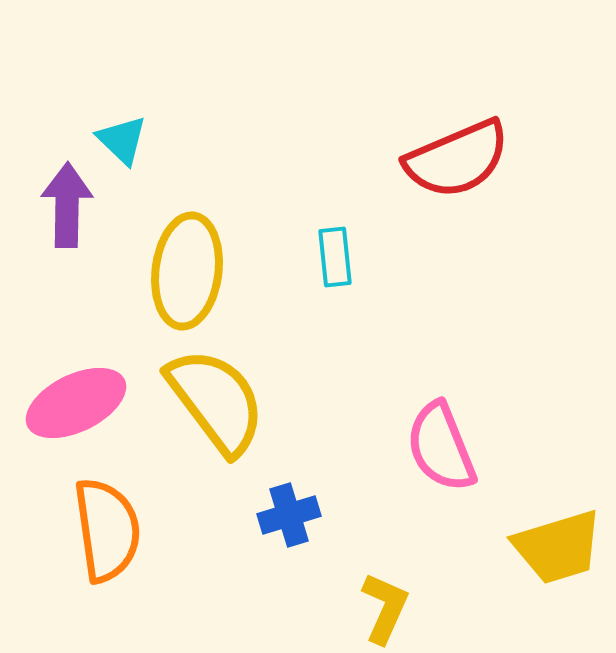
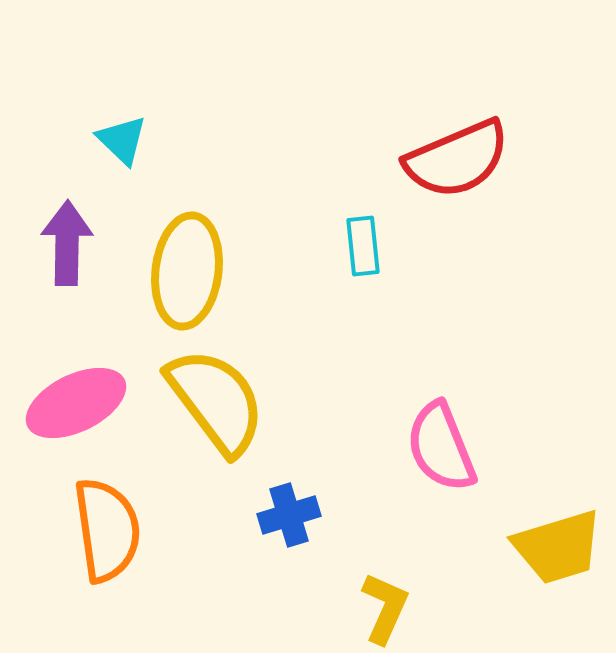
purple arrow: moved 38 px down
cyan rectangle: moved 28 px right, 11 px up
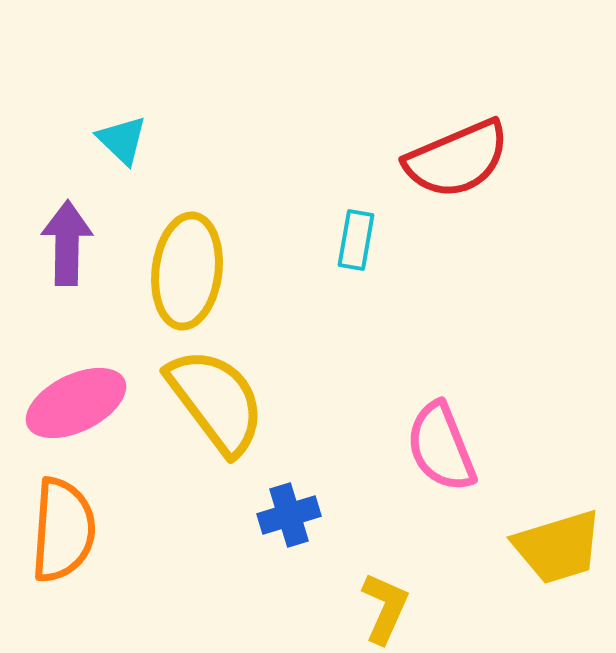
cyan rectangle: moved 7 px left, 6 px up; rotated 16 degrees clockwise
orange semicircle: moved 44 px left; rotated 12 degrees clockwise
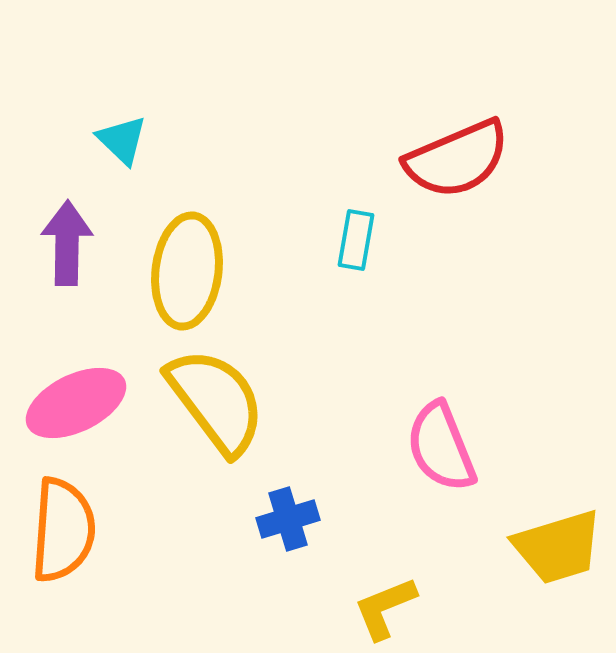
blue cross: moved 1 px left, 4 px down
yellow L-shape: rotated 136 degrees counterclockwise
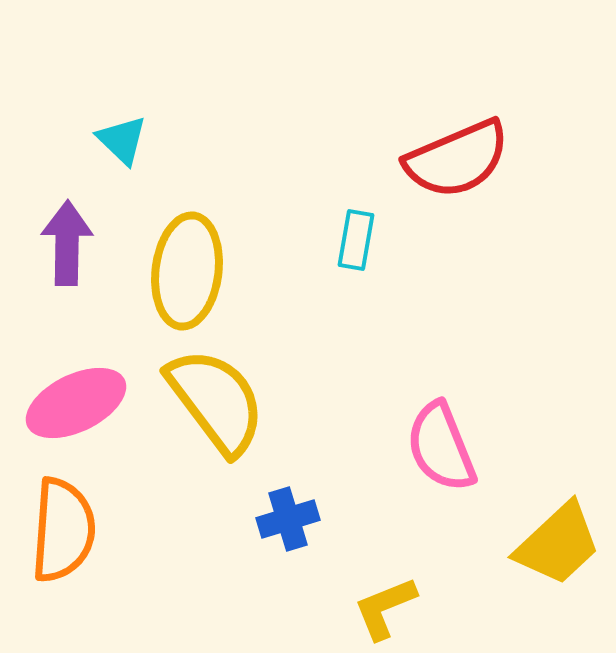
yellow trapezoid: moved 3 px up; rotated 26 degrees counterclockwise
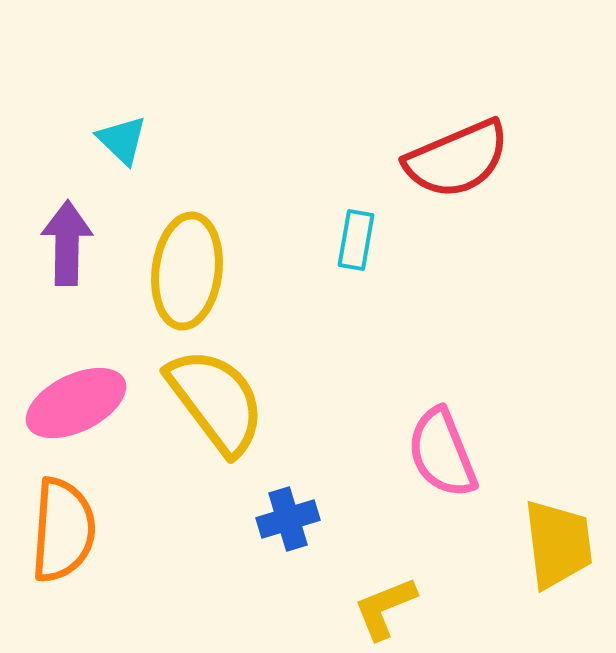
pink semicircle: moved 1 px right, 6 px down
yellow trapezoid: rotated 54 degrees counterclockwise
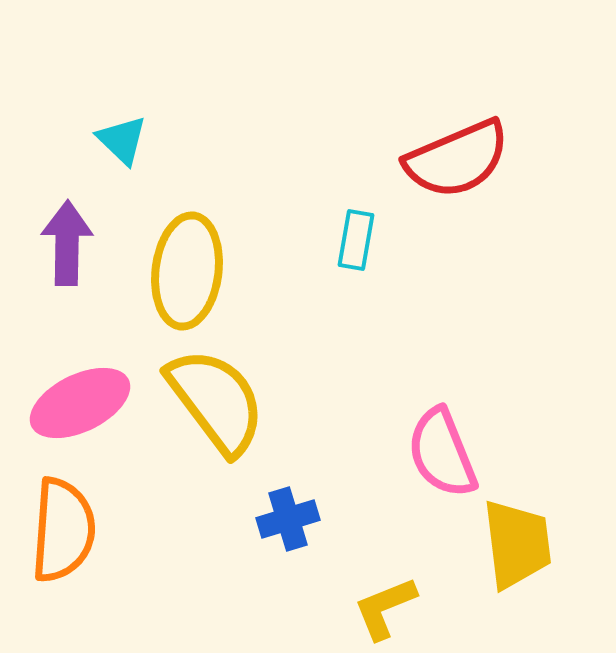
pink ellipse: moved 4 px right
yellow trapezoid: moved 41 px left
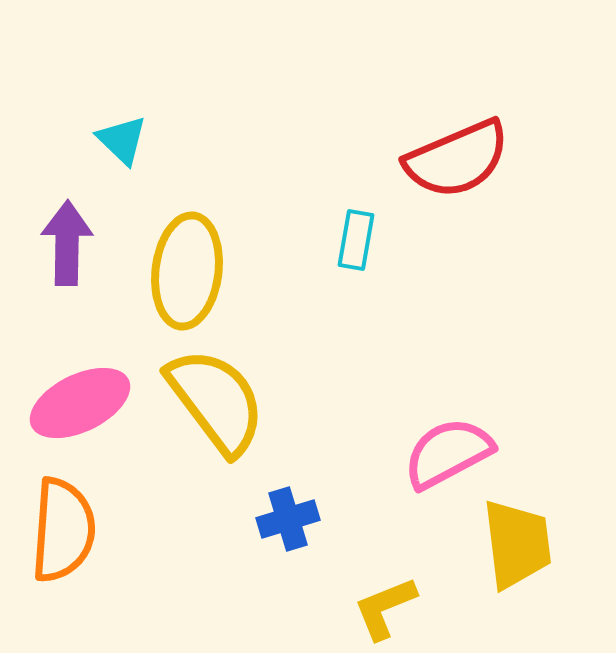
pink semicircle: moved 6 px right; rotated 84 degrees clockwise
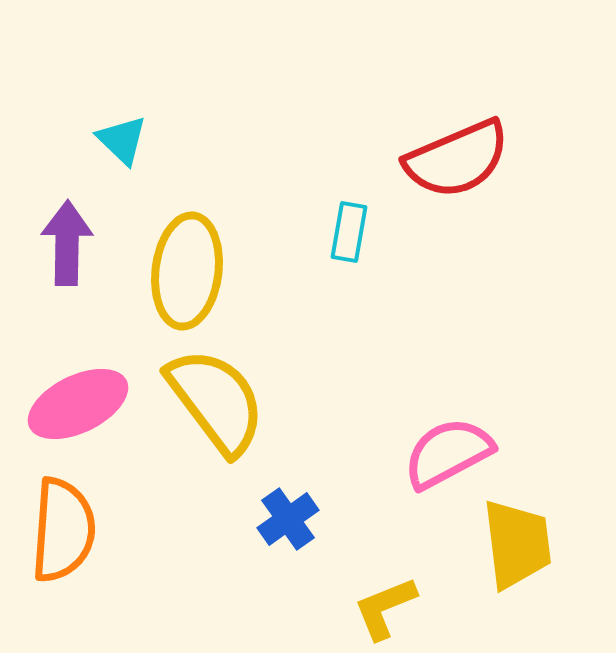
cyan rectangle: moved 7 px left, 8 px up
pink ellipse: moved 2 px left, 1 px down
blue cross: rotated 18 degrees counterclockwise
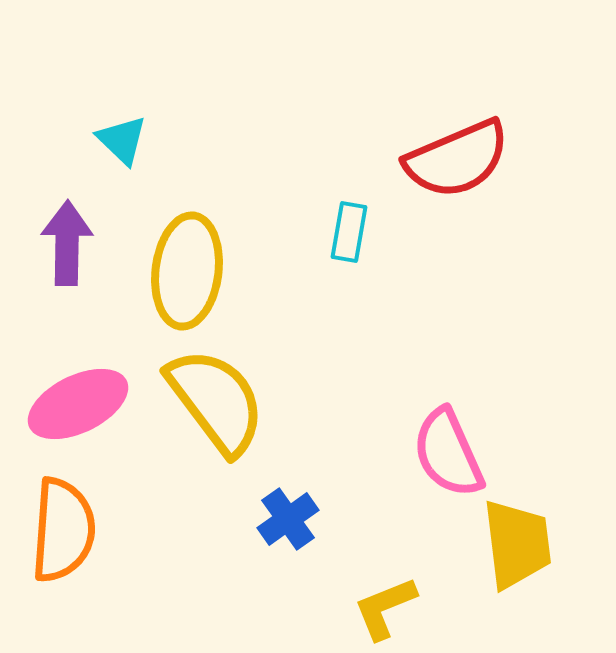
pink semicircle: rotated 86 degrees counterclockwise
